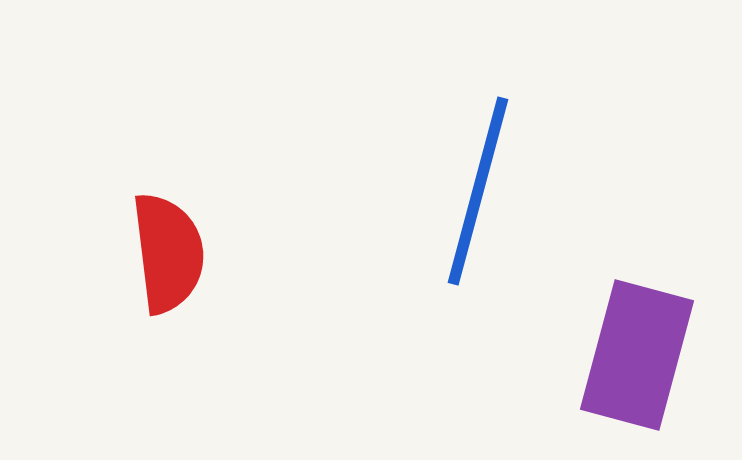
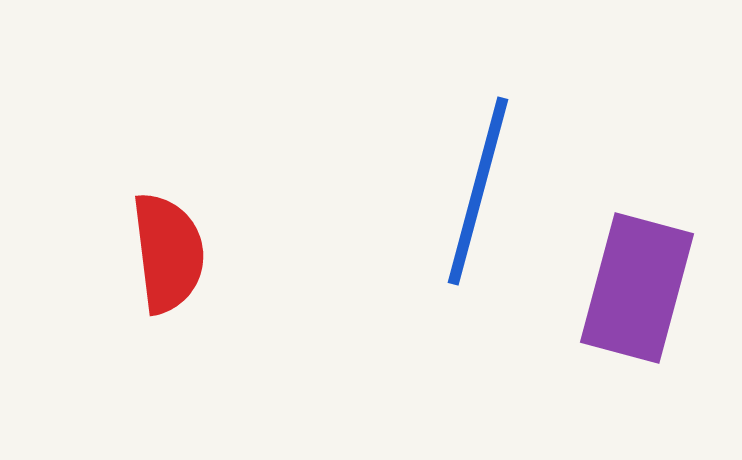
purple rectangle: moved 67 px up
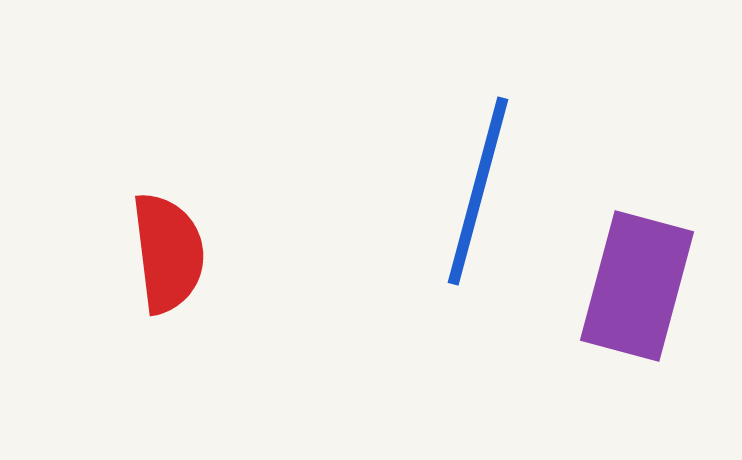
purple rectangle: moved 2 px up
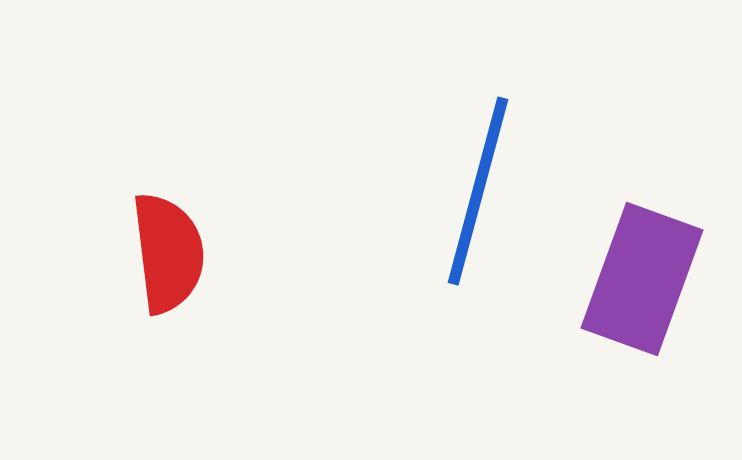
purple rectangle: moved 5 px right, 7 px up; rotated 5 degrees clockwise
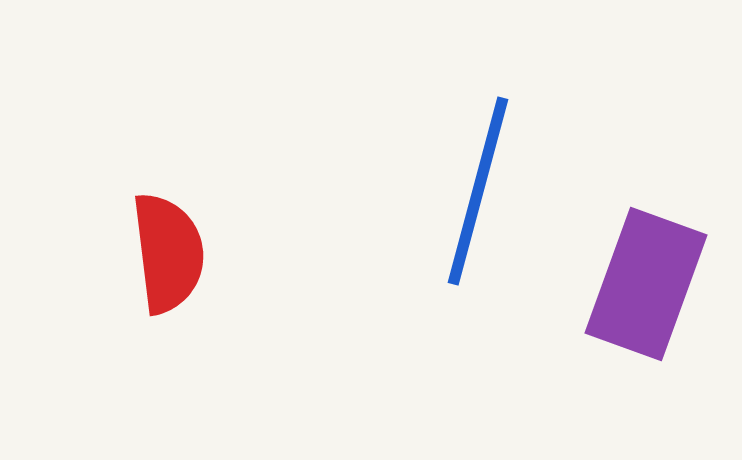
purple rectangle: moved 4 px right, 5 px down
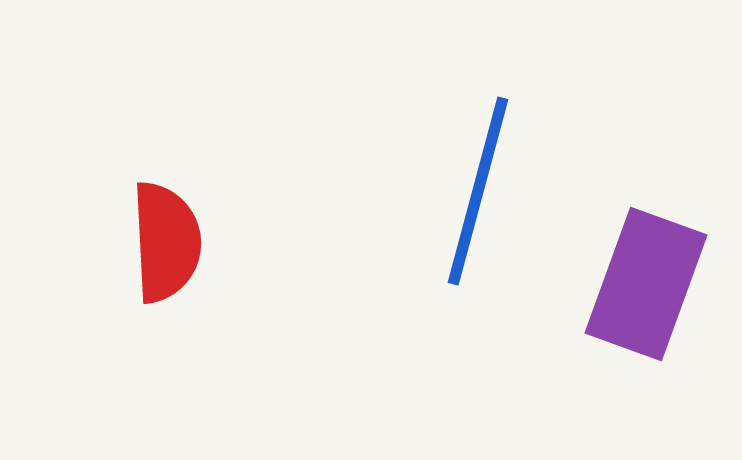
red semicircle: moved 2 px left, 11 px up; rotated 4 degrees clockwise
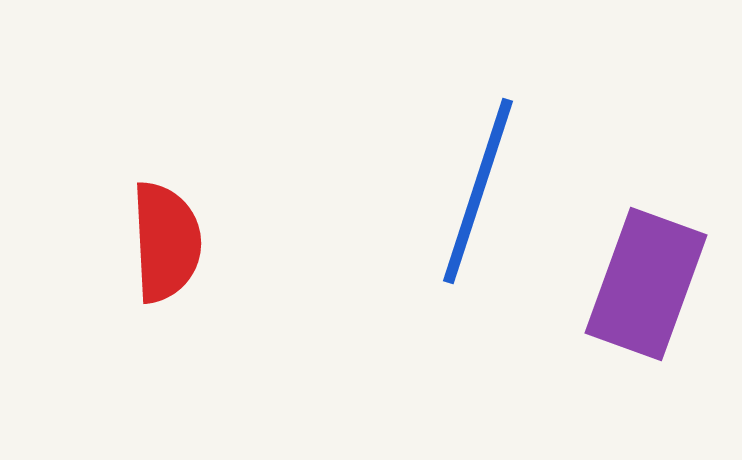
blue line: rotated 3 degrees clockwise
